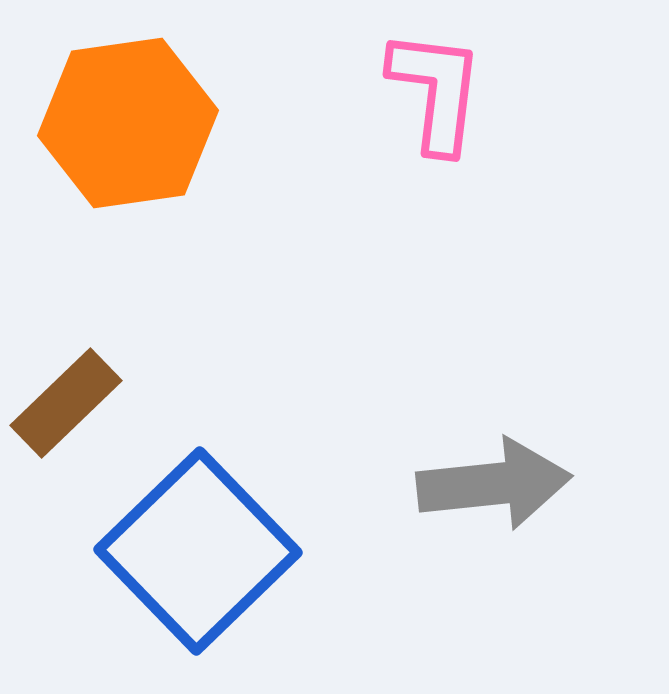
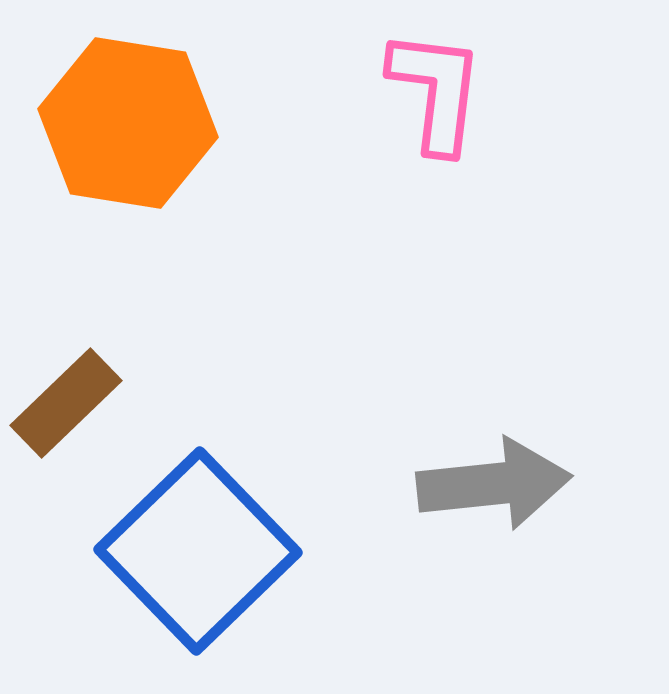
orange hexagon: rotated 17 degrees clockwise
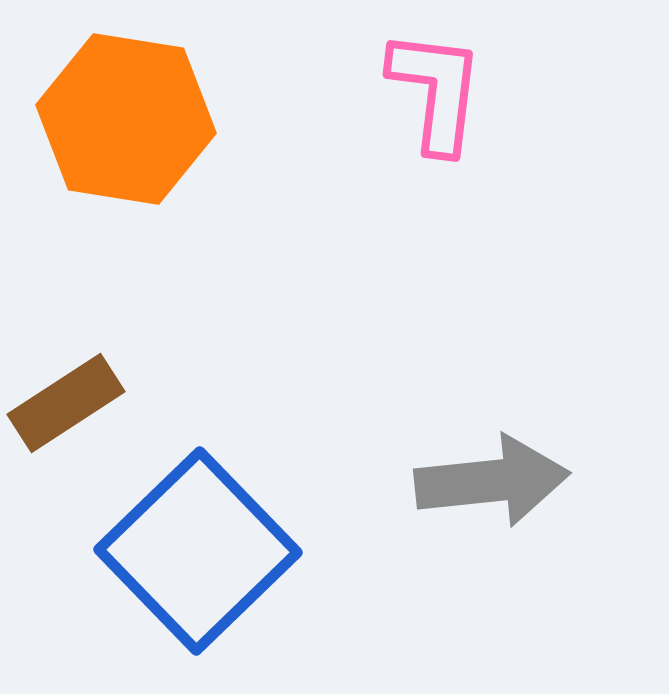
orange hexagon: moved 2 px left, 4 px up
brown rectangle: rotated 11 degrees clockwise
gray arrow: moved 2 px left, 3 px up
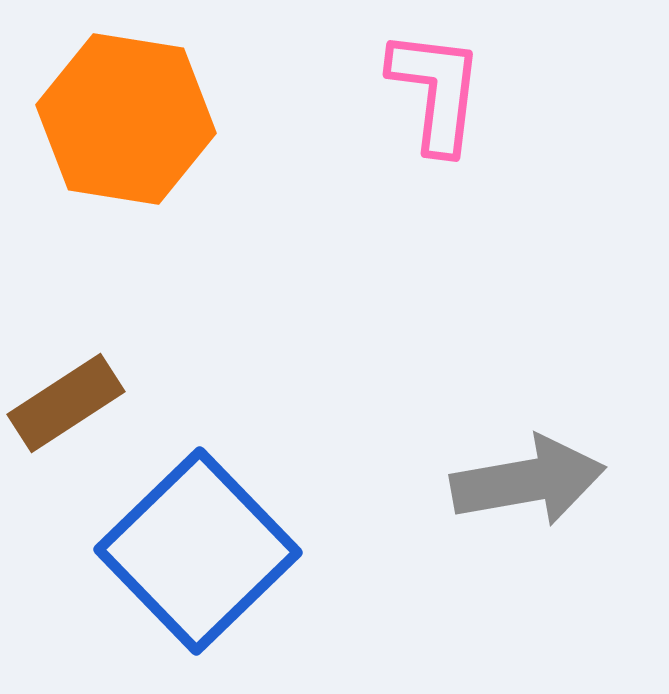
gray arrow: moved 36 px right; rotated 4 degrees counterclockwise
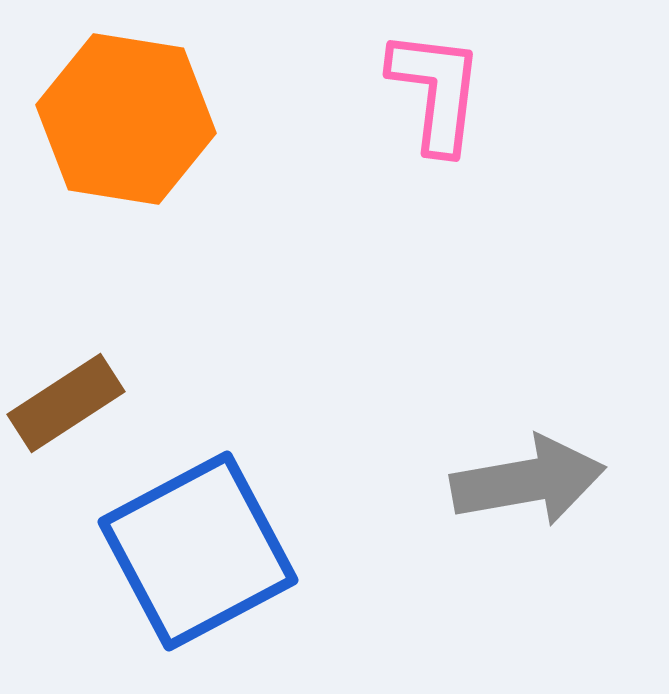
blue square: rotated 16 degrees clockwise
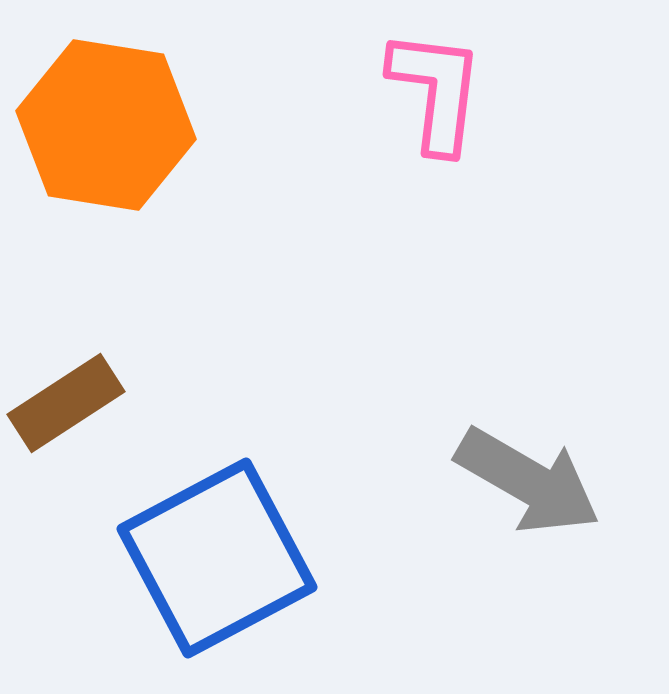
orange hexagon: moved 20 px left, 6 px down
gray arrow: rotated 40 degrees clockwise
blue square: moved 19 px right, 7 px down
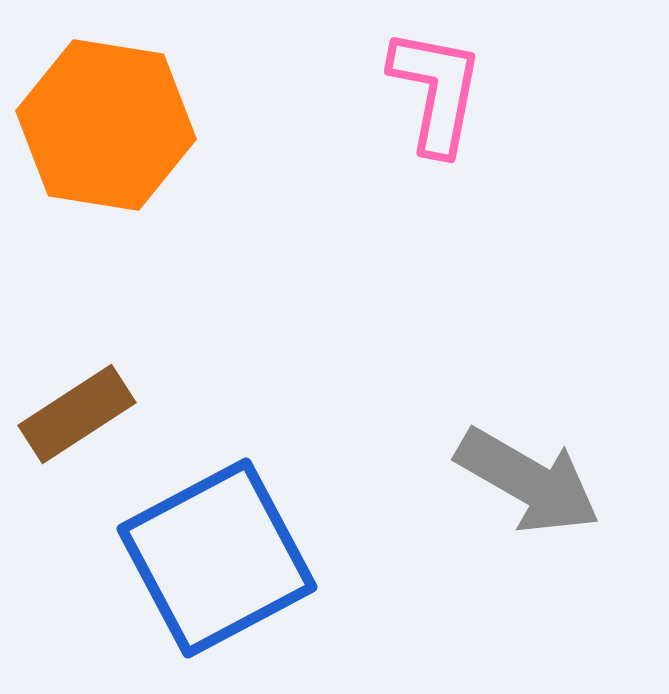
pink L-shape: rotated 4 degrees clockwise
brown rectangle: moved 11 px right, 11 px down
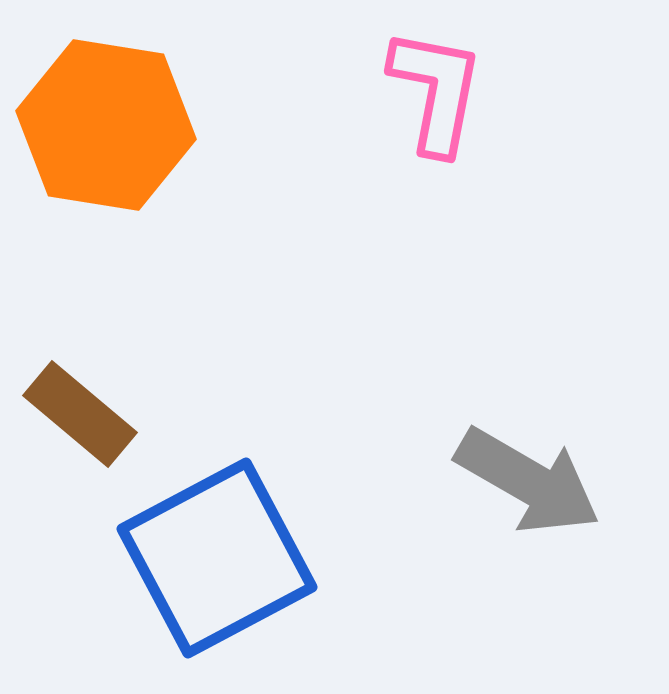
brown rectangle: moved 3 px right; rotated 73 degrees clockwise
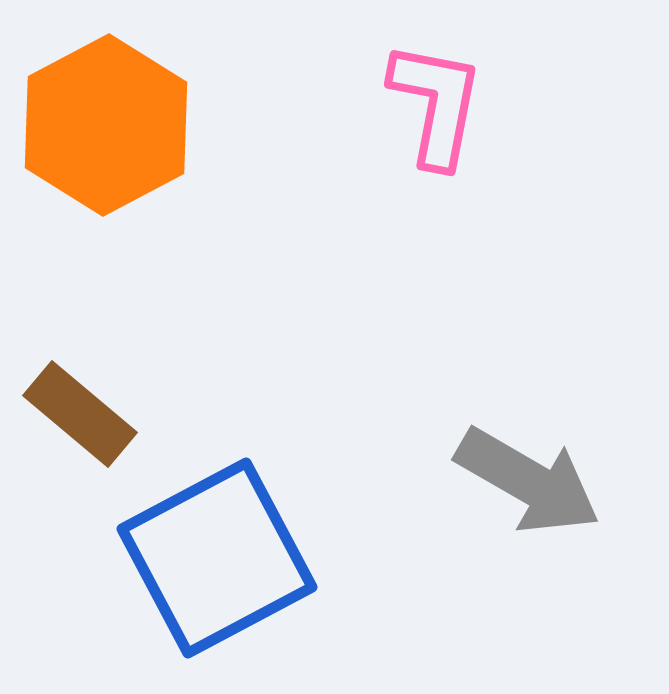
pink L-shape: moved 13 px down
orange hexagon: rotated 23 degrees clockwise
